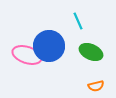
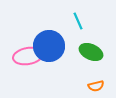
pink ellipse: moved 1 px right, 1 px down; rotated 28 degrees counterclockwise
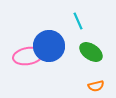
green ellipse: rotated 10 degrees clockwise
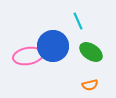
blue circle: moved 4 px right
orange semicircle: moved 6 px left, 1 px up
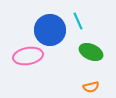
blue circle: moved 3 px left, 16 px up
green ellipse: rotated 10 degrees counterclockwise
orange semicircle: moved 1 px right, 2 px down
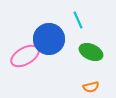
cyan line: moved 1 px up
blue circle: moved 1 px left, 9 px down
pink ellipse: moved 3 px left; rotated 20 degrees counterclockwise
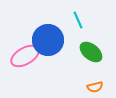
blue circle: moved 1 px left, 1 px down
green ellipse: rotated 15 degrees clockwise
orange semicircle: moved 4 px right
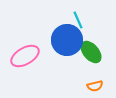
blue circle: moved 19 px right
green ellipse: rotated 10 degrees clockwise
orange semicircle: moved 1 px up
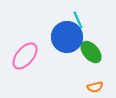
blue circle: moved 3 px up
pink ellipse: rotated 20 degrees counterclockwise
orange semicircle: moved 1 px down
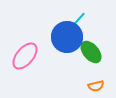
cyan line: rotated 66 degrees clockwise
orange semicircle: moved 1 px right, 1 px up
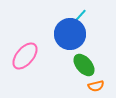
cyan line: moved 1 px right, 3 px up
blue circle: moved 3 px right, 3 px up
green ellipse: moved 7 px left, 13 px down
